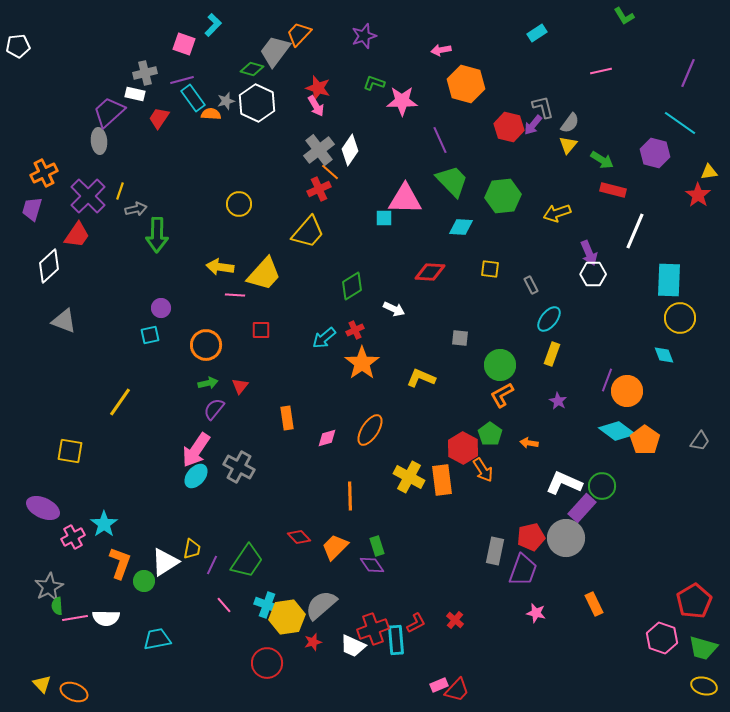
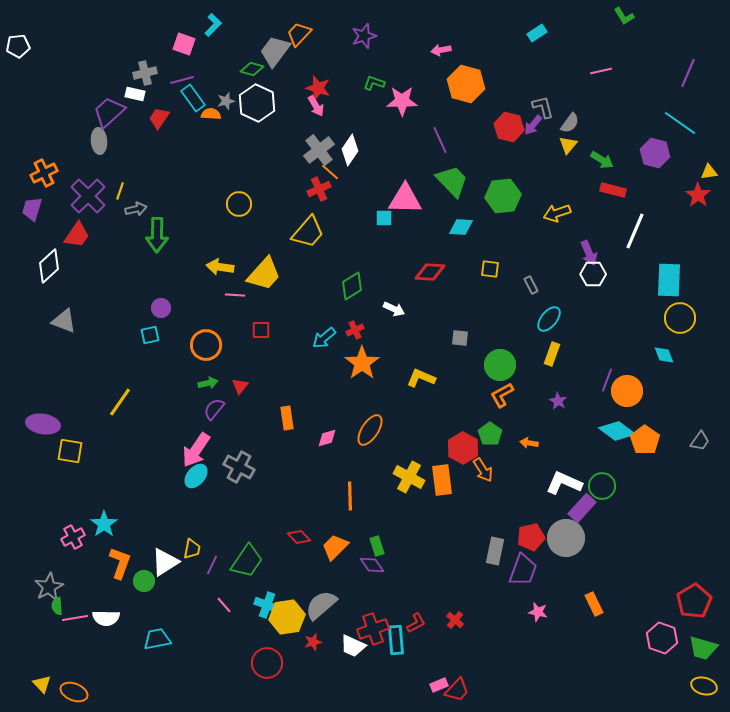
purple ellipse at (43, 508): moved 84 px up; rotated 16 degrees counterclockwise
pink star at (536, 613): moved 2 px right, 1 px up
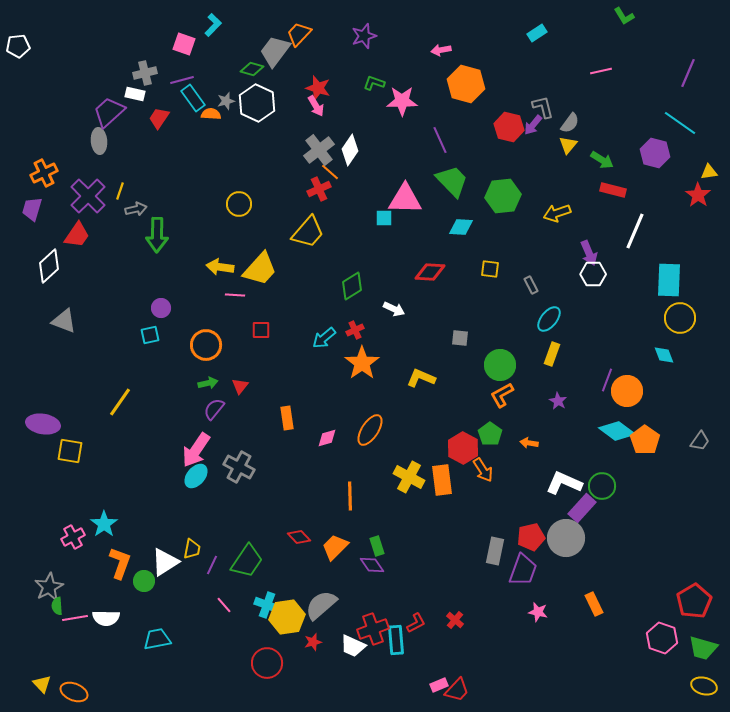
yellow trapezoid at (264, 274): moved 4 px left, 5 px up
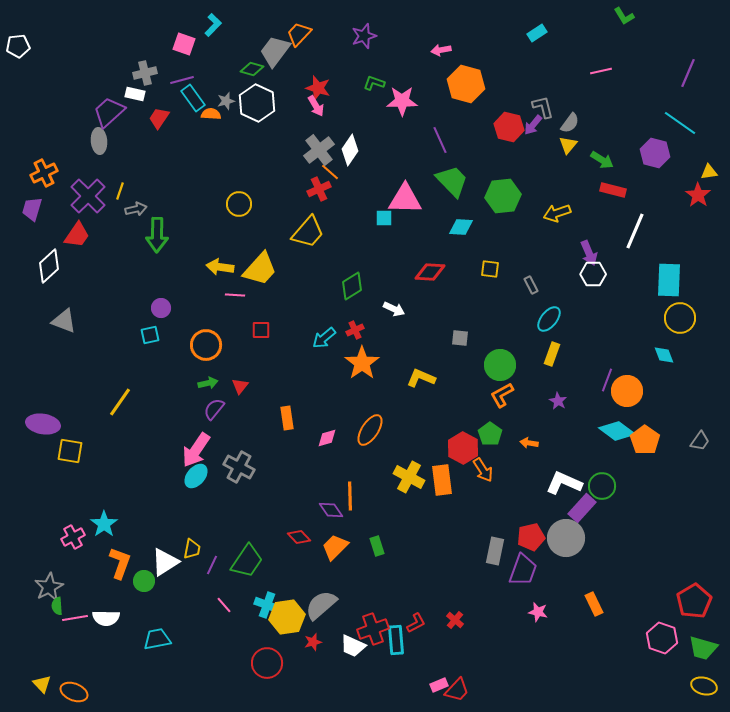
purple diamond at (372, 565): moved 41 px left, 55 px up
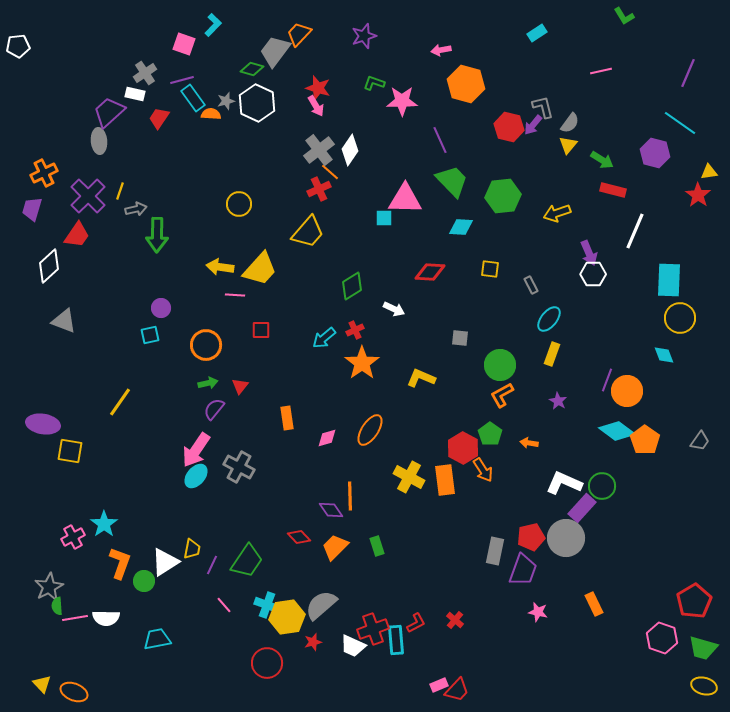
gray cross at (145, 73): rotated 20 degrees counterclockwise
orange rectangle at (442, 480): moved 3 px right
